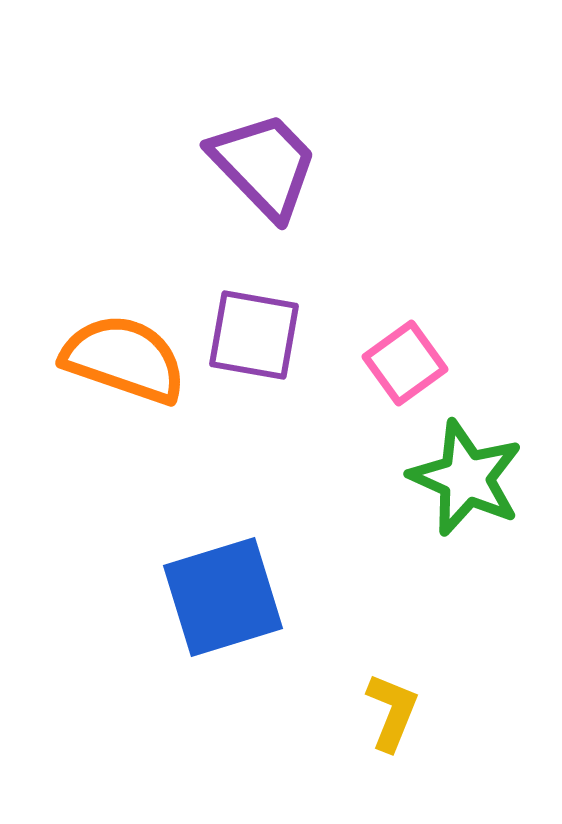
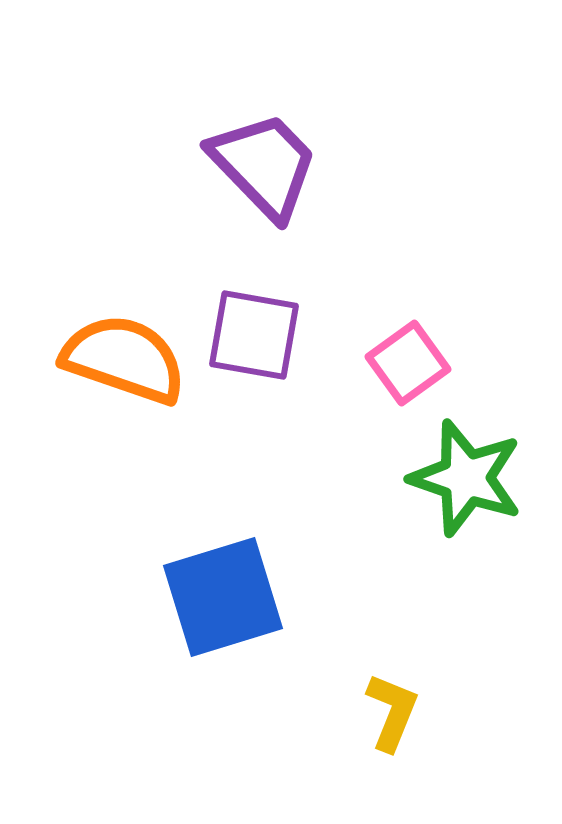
pink square: moved 3 px right
green star: rotated 5 degrees counterclockwise
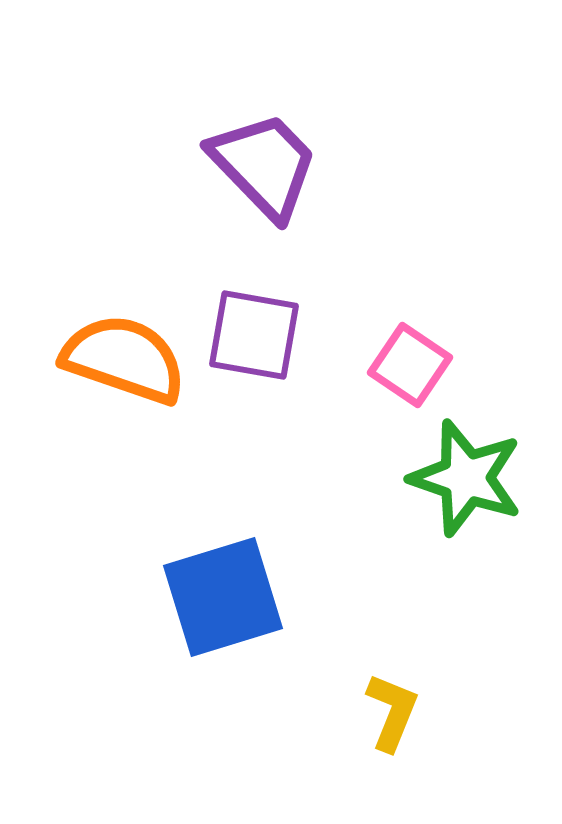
pink square: moved 2 px right, 2 px down; rotated 20 degrees counterclockwise
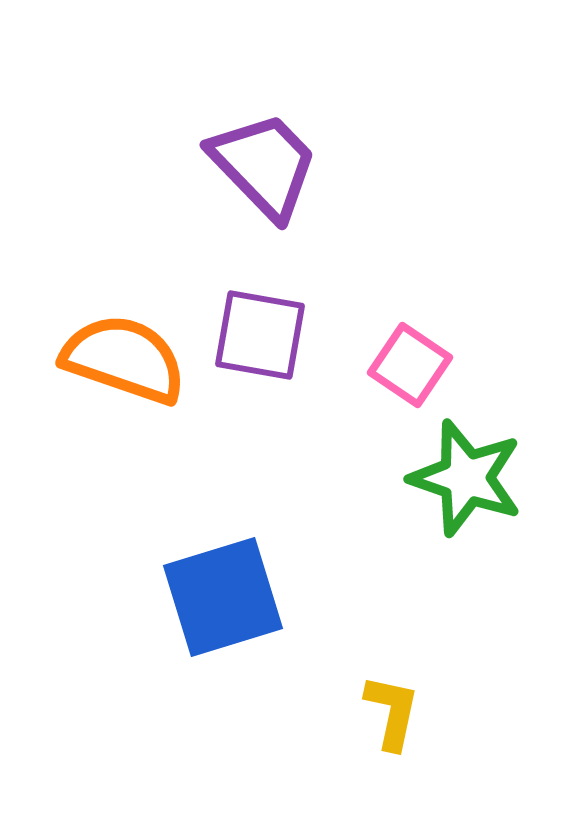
purple square: moved 6 px right
yellow L-shape: rotated 10 degrees counterclockwise
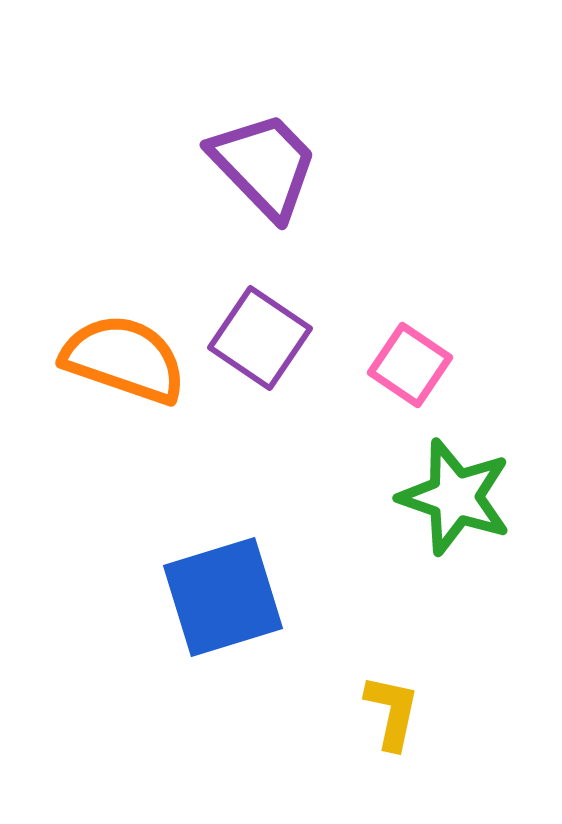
purple square: moved 3 px down; rotated 24 degrees clockwise
green star: moved 11 px left, 19 px down
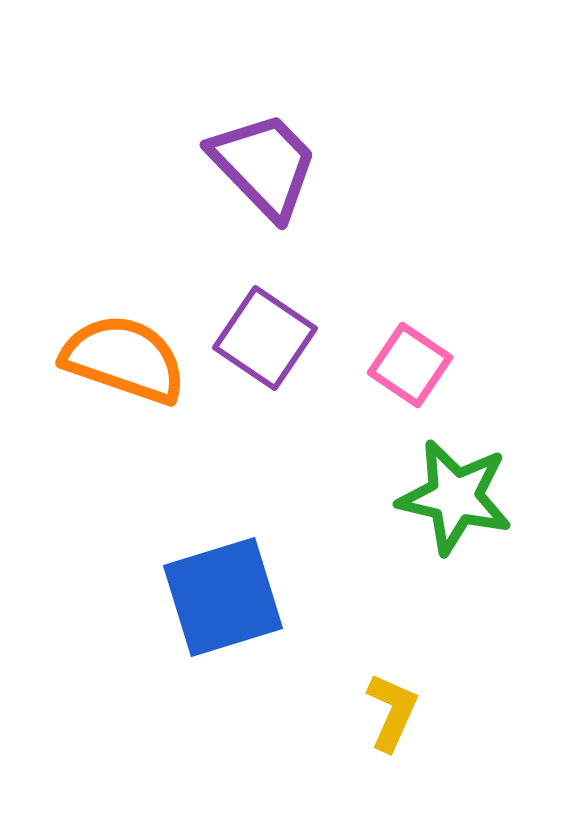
purple square: moved 5 px right
green star: rotated 6 degrees counterclockwise
yellow L-shape: rotated 12 degrees clockwise
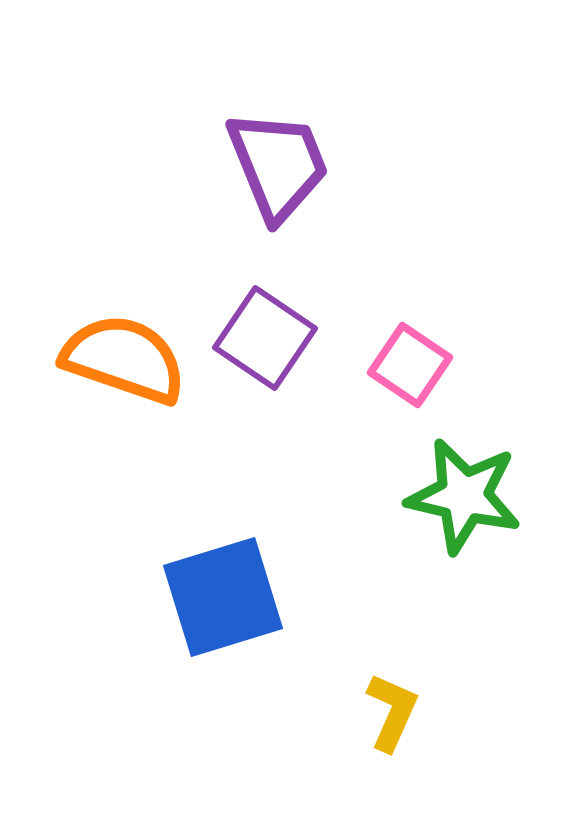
purple trapezoid: moved 14 px right; rotated 22 degrees clockwise
green star: moved 9 px right, 1 px up
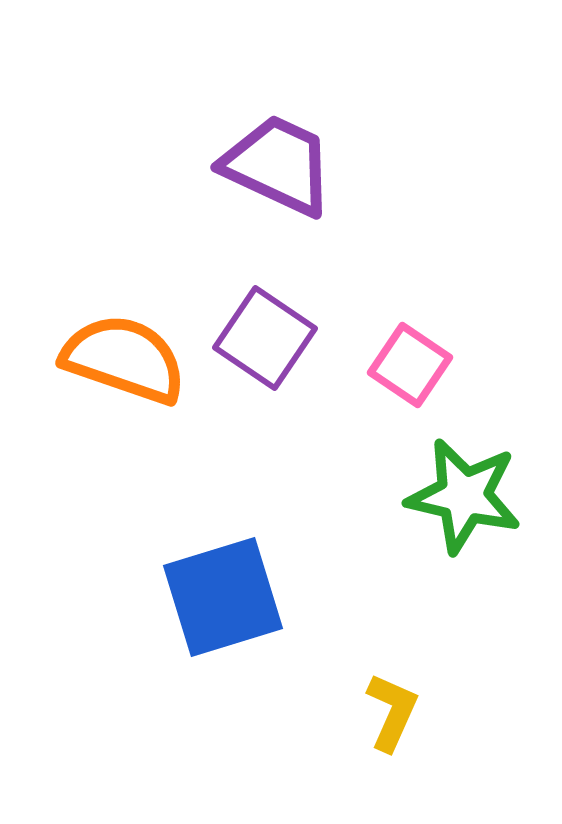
purple trapezoid: rotated 43 degrees counterclockwise
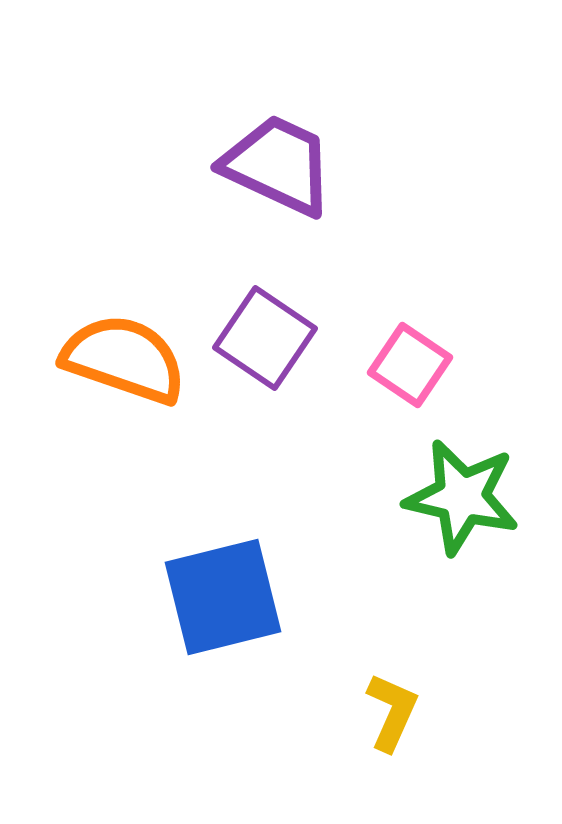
green star: moved 2 px left, 1 px down
blue square: rotated 3 degrees clockwise
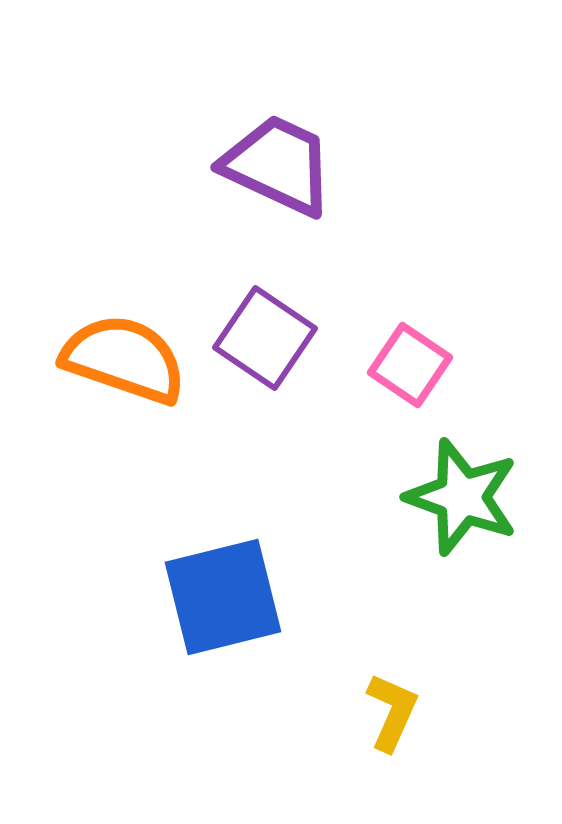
green star: rotated 7 degrees clockwise
